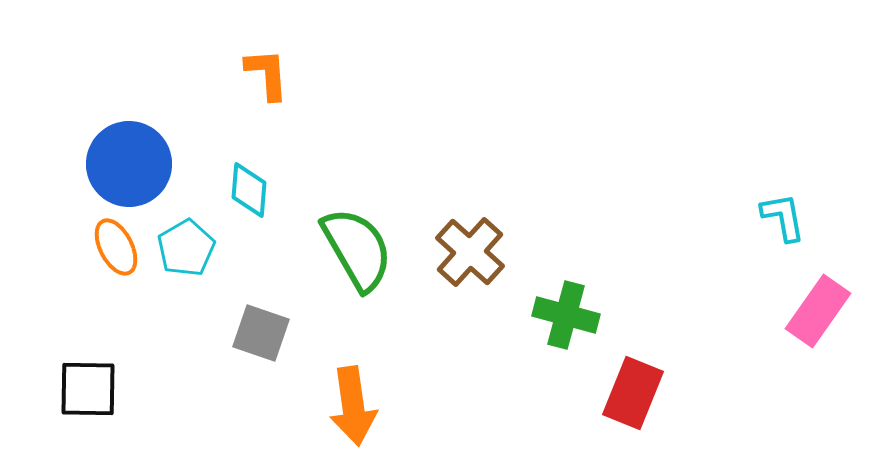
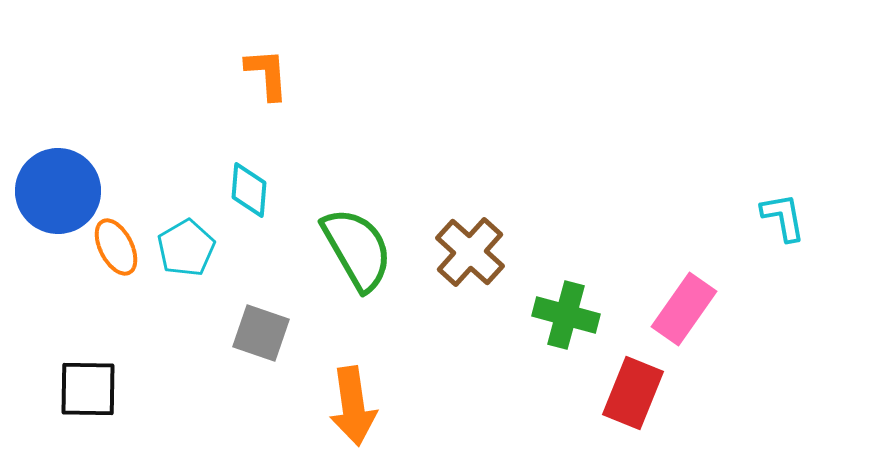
blue circle: moved 71 px left, 27 px down
pink rectangle: moved 134 px left, 2 px up
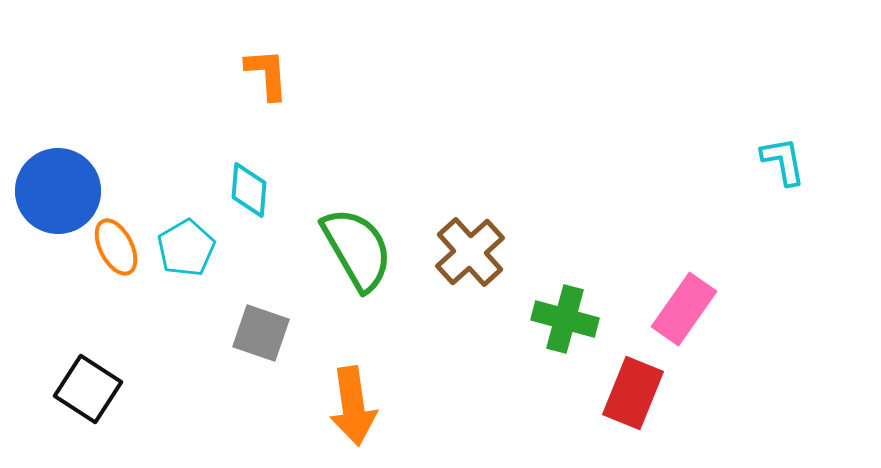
cyan L-shape: moved 56 px up
brown cross: rotated 6 degrees clockwise
green cross: moved 1 px left, 4 px down
black square: rotated 32 degrees clockwise
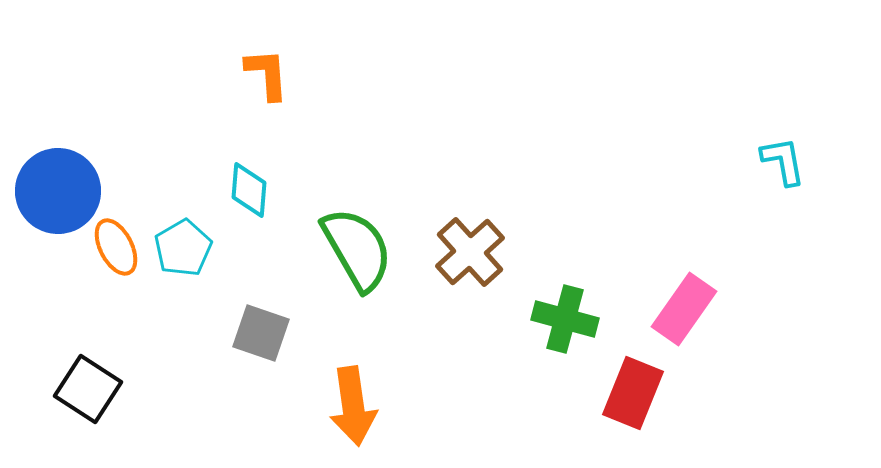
cyan pentagon: moved 3 px left
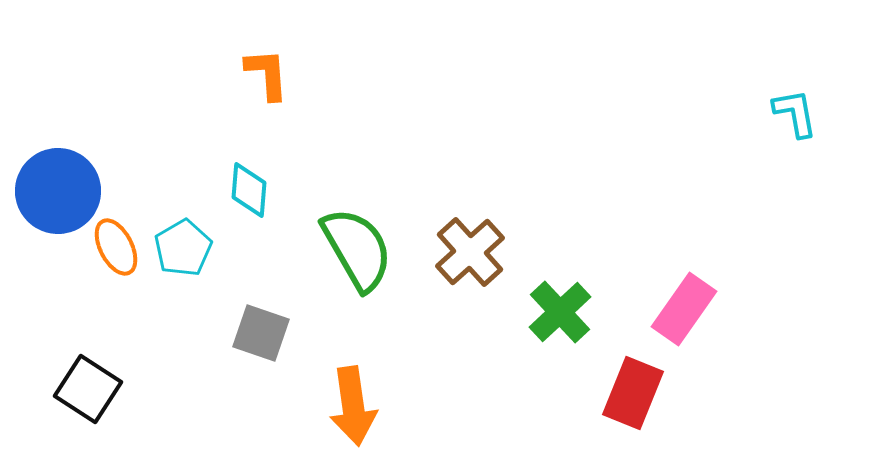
cyan L-shape: moved 12 px right, 48 px up
green cross: moved 5 px left, 7 px up; rotated 32 degrees clockwise
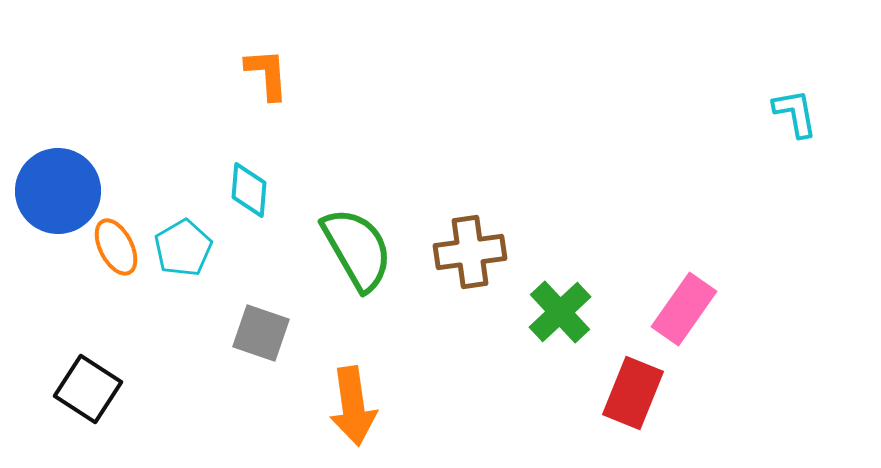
brown cross: rotated 34 degrees clockwise
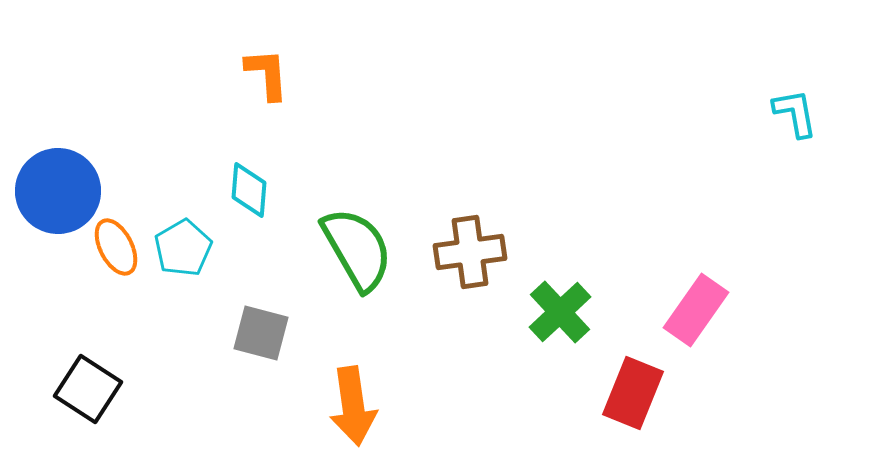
pink rectangle: moved 12 px right, 1 px down
gray square: rotated 4 degrees counterclockwise
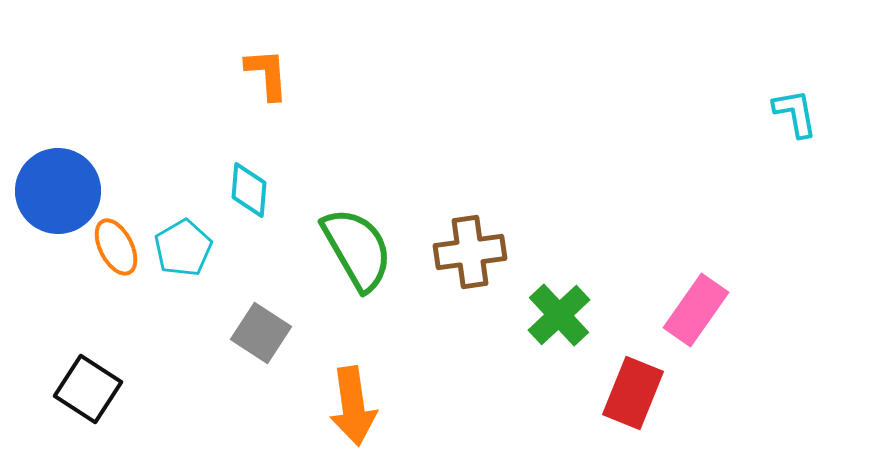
green cross: moved 1 px left, 3 px down
gray square: rotated 18 degrees clockwise
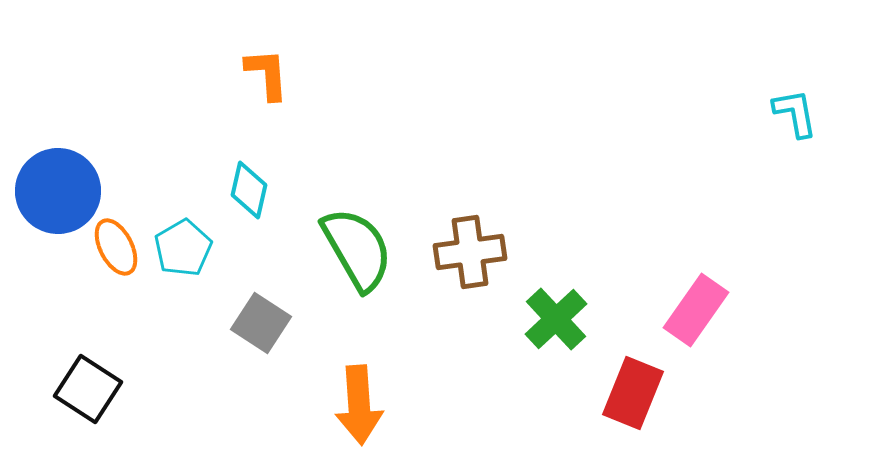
cyan diamond: rotated 8 degrees clockwise
green cross: moved 3 px left, 4 px down
gray square: moved 10 px up
orange arrow: moved 6 px right, 1 px up; rotated 4 degrees clockwise
